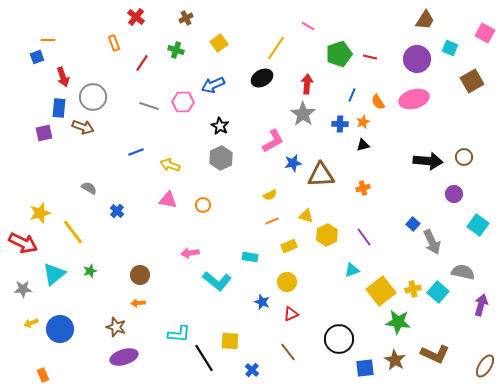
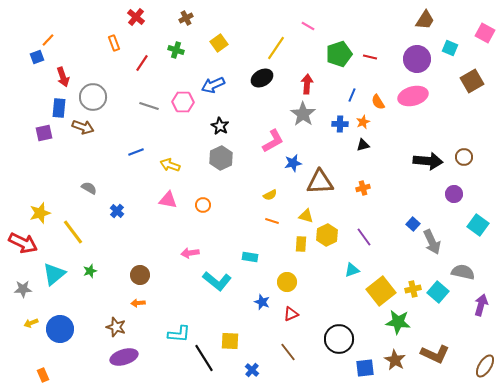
orange line at (48, 40): rotated 48 degrees counterclockwise
pink ellipse at (414, 99): moved 1 px left, 3 px up
brown triangle at (321, 175): moved 1 px left, 7 px down
orange line at (272, 221): rotated 40 degrees clockwise
yellow rectangle at (289, 246): moved 12 px right, 2 px up; rotated 63 degrees counterclockwise
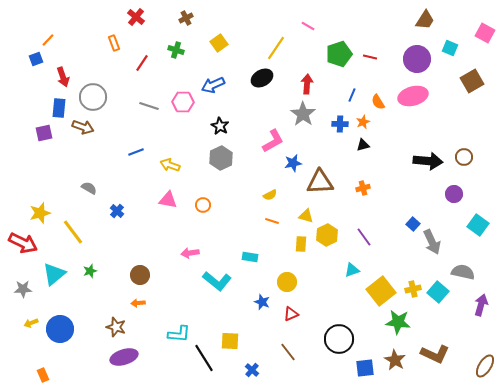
blue square at (37, 57): moved 1 px left, 2 px down
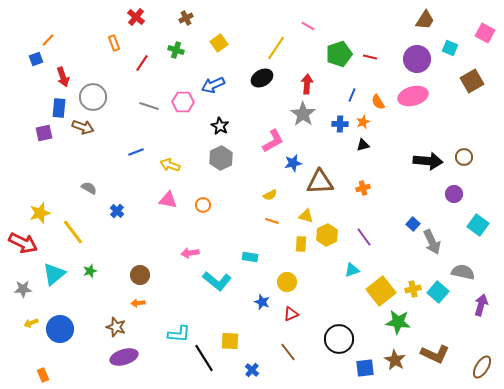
brown ellipse at (485, 366): moved 3 px left, 1 px down
